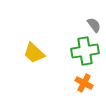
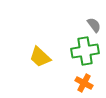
yellow trapezoid: moved 6 px right, 4 px down
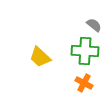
gray semicircle: rotated 14 degrees counterclockwise
green cross: rotated 12 degrees clockwise
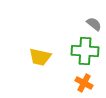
gray semicircle: moved 1 px up
yellow trapezoid: rotated 30 degrees counterclockwise
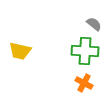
yellow trapezoid: moved 20 px left, 6 px up
